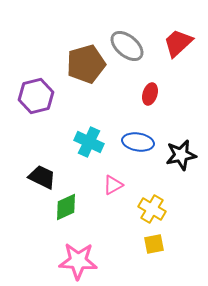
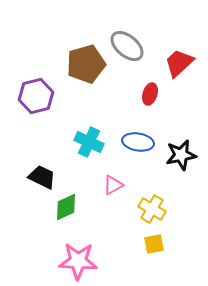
red trapezoid: moved 1 px right, 20 px down
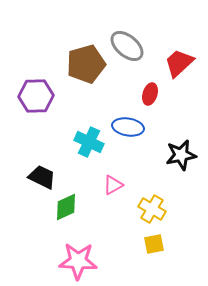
purple hexagon: rotated 12 degrees clockwise
blue ellipse: moved 10 px left, 15 px up
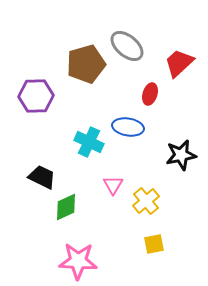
pink triangle: rotated 30 degrees counterclockwise
yellow cross: moved 6 px left, 8 px up; rotated 20 degrees clockwise
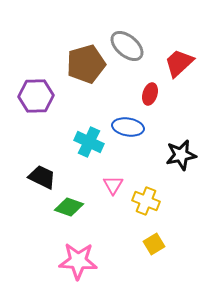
yellow cross: rotated 28 degrees counterclockwise
green diamond: moved 3 px right; rotated 44 degrees clockwise
yellow square: rotated 20 degrees counterclockwise
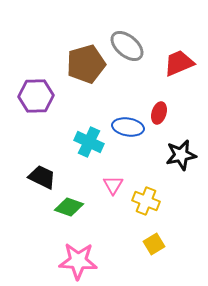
red trapezoid: rotated 20 degrees clockwise
red ellipse: moved 9 px right, 19 px down
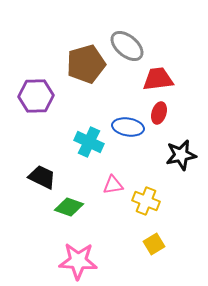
red trapezoid: moved 21 px left, 16 px down; rotated 16 degrees clockwise
pink triangle: rotated 50 degrees clockwise
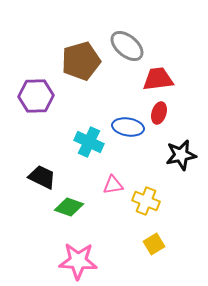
brown pentagon: moved 5 px left, 3 px up
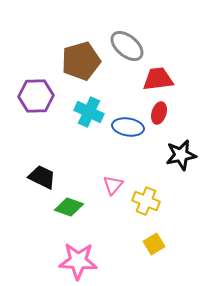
cyan cross: moved 30 px up
pink triangle: rotated 40 degrees counterclockwise
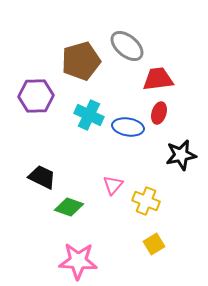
cyan cross: moved 3 px down
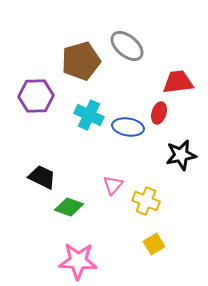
red trapezoid: moved 20 px right, 3 px down
